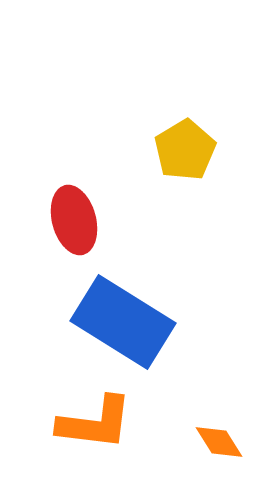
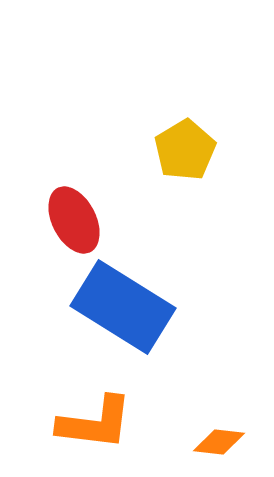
red ellipse: rotated 12 degrees counterclockwise
blue rectangle: moved 15 px up
orange diamond: rotated 51 degrees counterclockwise
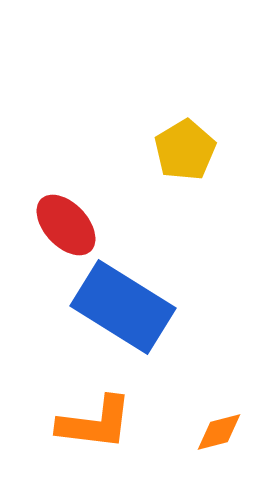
red ellipse: moved 8 px left, 5 px down; rotated 16 degrees counterclockwise
orange diamond: moved 10 px up; rotated 21 degrees counterclockwise
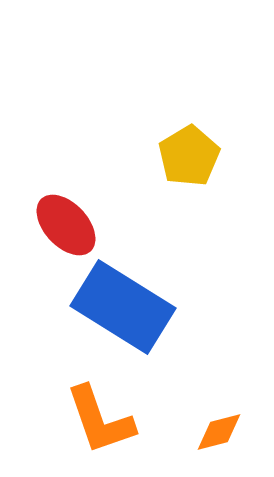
yellow pentagon: moved 4 px right, 6 px down
orange L-shape: moved 5 px right, 3 px up; rotated 64 degrees clockwise
